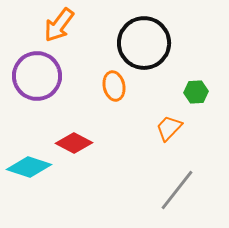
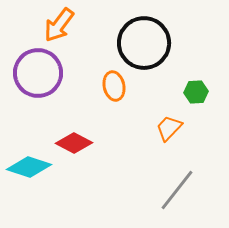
purple circle: moved 1 px right, 3 px up
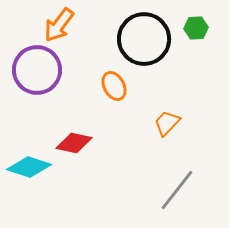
black circle: moved 4 px up
purple circle: moved 1 px left, 3 px up
orange ellipse: rotated 16 degrees counterclockwise
green hexagon: moved 64 px up
orange trapezoid: moved 2 px left, 5 px up
red diamond: rotated 15 degrees counterclockwise
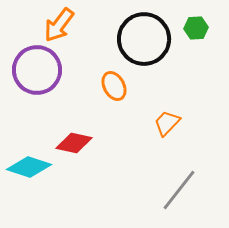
gray line: moved 2 px right
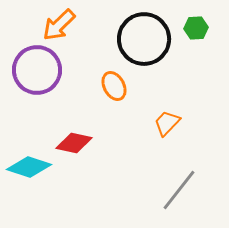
orange arrow: rotated 9 degrees clockwise
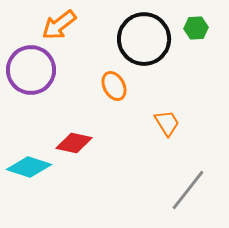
orange arrow: rotated 6 degrees clockwise
purple circle: moved 6 px left
orange trapezoid: rotated 104 degrees clockwise
gray line: moved 9 px right
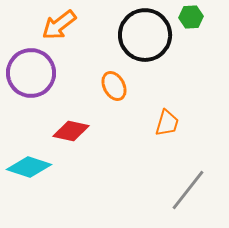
green hexagon: moved 5 px left, 11 px up
black circle: moved 1 px right, 4 px up
purple circle: moved 3 px down
orange trapezoid: rotated 48 degrees clockwise
red diamond: moved 3 px left, 12 px up
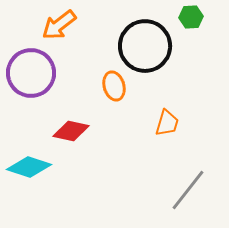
black circle: moved 11 px down
orange ellipse: rotated 12 degrees clockwise
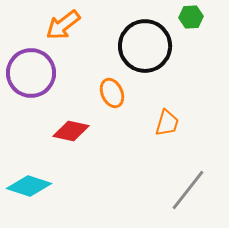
orange arrow: moved 4 px right
orange ellipse: moved 2 px left, 7 px down; rotated 8 degrees counterclockwise
cyan diamond: moved 19 px down
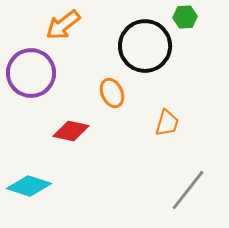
green hexagon: moved 6 px left
